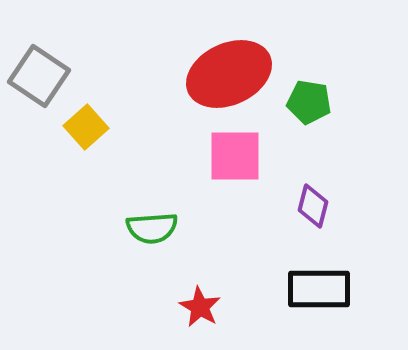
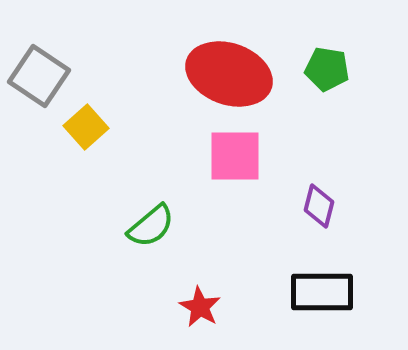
red ellipse: rotated 44 degrees clockwise
green pentagon: moved 18 px right, 33 px up
purple diamond: moved 6 px right
green semicircle: moved 1 px left, 2 px up; rotated 36 degrees counterclockwise
black rectangle: moved 3 px right, 3 px down
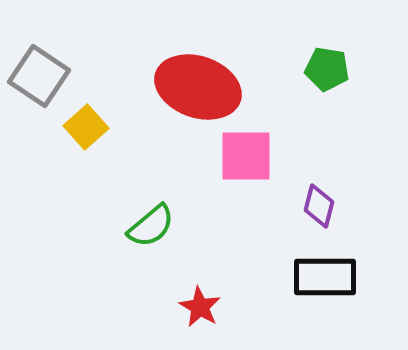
red ellipse: moved 31 px left, 13 px down
pink square: moved 11 px right
black rectangle: moved 3 px right, 15 px up
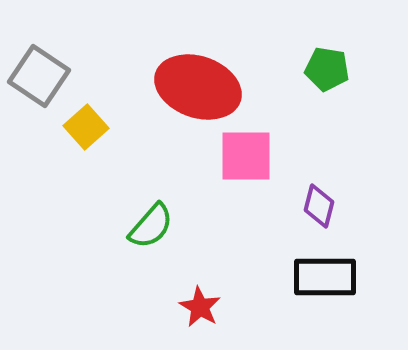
green semicircle: rotated 9 degrees counterclockwise
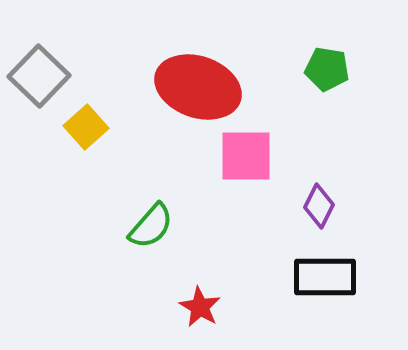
gray square: rotated 10 degrees clockwise
purple diamond: rotated 12 degrees clockwise
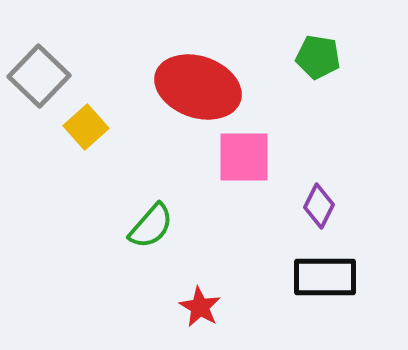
green pentagon: moved 9 px left, 12 px up
pink square: moved 2 px left, 1 px down
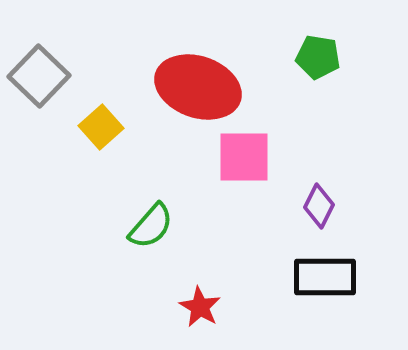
yellow square: moved 15 px right
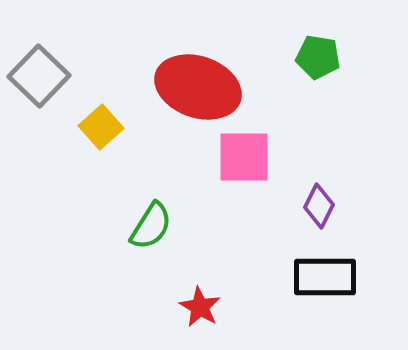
green semicircle: rotated 9 degrees counterclockwise
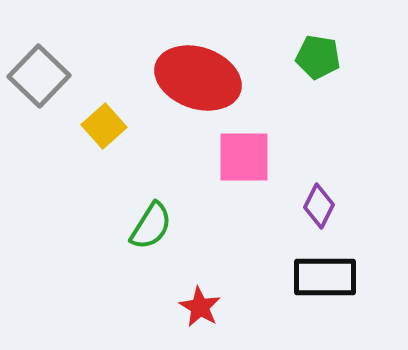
red ellipse: moved 9 px up
yellow square: moved 3 px right, 1 px up
